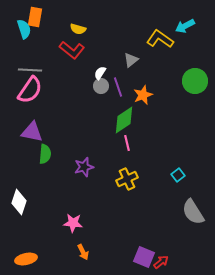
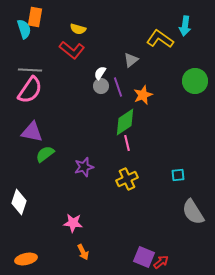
cyan arrow: rotated 54 degrees counterclockwise
green diamond: moved 1 px right, 2 px down
green semicircle: rotated 132 degrees counterclockwise
cyan square: rotated 32 degrees clockwise
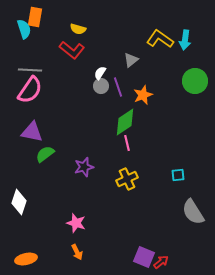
cyan arrow: moved 14 px down
pink star: moved 3 px right; rotated 12 degrees clockwise
orange arrow: moved 6 px left
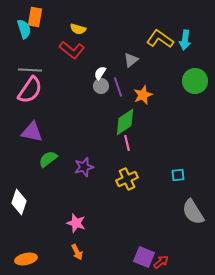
green semicircle: moved 3 px right, 5 px down
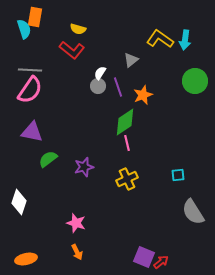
gray circle: moved 3 px left
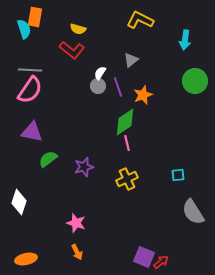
yellow L-shape: moved 20 px left, 19 px up; rotated 8 degrees counterclockwise
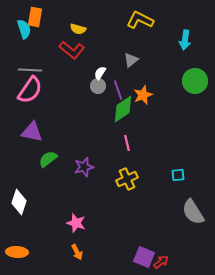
purple line: moved 3 px down
green diamond: moved 2 px left, 13 px up
orange ellipse: moved 9 px left, 7 px up; rotated 15 degrees clockwise
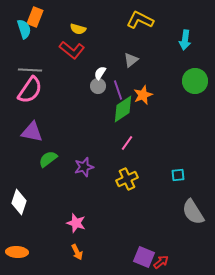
orange rectangle: rotated 12 degrees clockwise
pink line: rotated 49 degrees clockwise
